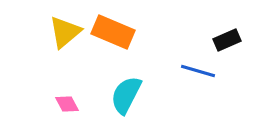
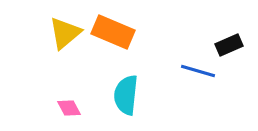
yellow triangle: moved 1 px down
black rectangle: moved 2 px right, 5 px down
cyan semicircle: rotated 21 degrees counterclockwise
pink diamond: moved 2 px right, 4 px down
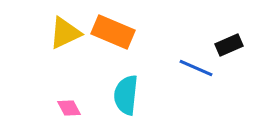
yellow triangle: rotated 15 degrees clockwise
blue line: moved 2 px left, 3 px up; rotated 8 degrees clockwise
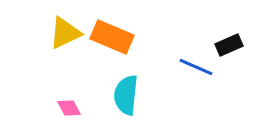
orange rectangle: moved 1 px left, 5 px down
blue line: moved 1 px up
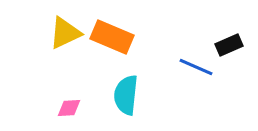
pink diamond: rotated 65 degrees counterclockwise
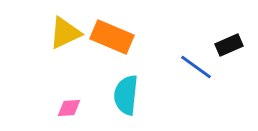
blue line: rotated 12 degrees clockwise
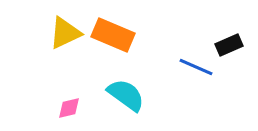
orange rectangle: moved 1 px right, 2 px up
blue line: rotated 12 degrees counterclockwise
cyan semicircle: rotated 120 degrees clockwise
pink diamond: rotated 10 degrees counterclockwise
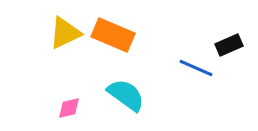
blue line: moved 1 px down
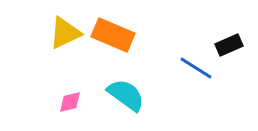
blue line: rotated 8 degrees clockwise
pink diamond: moved 1 px right, 6 px up
